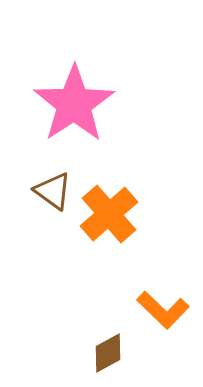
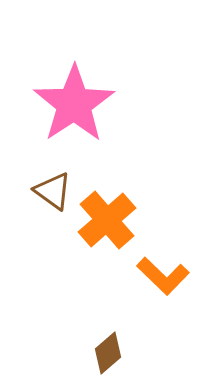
orange cross: moved 2 px left, 6 px down
orange L-shape: moved 34 px up
brown diamond: rotated 12 degrees counterclockwise
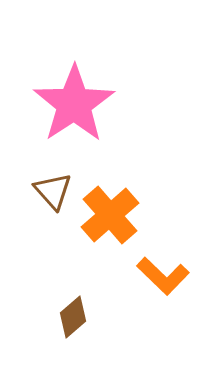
brown triangle: rotated 12 degrees clockwise
orange cross: moved 3 px right, 5 px up
brown diamond: moved 35 px left, 36 px up
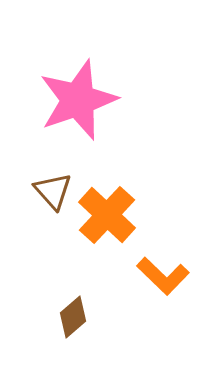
pink star: moved 4 px right, 4 px up; rotated 14 degrees clockwise
orange cross: moved 3 px left; rotated 6 degrees counterclockwise
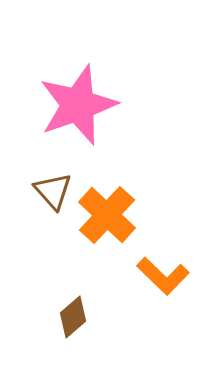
pink star: moved 5 px down
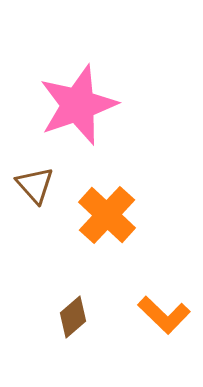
brown triangle: moved 18 px left, 6 px up
orange L-shape: moved 1 px right, 39 px down
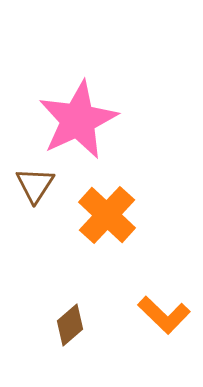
pink star: moved 15 px down; rotated 6 degrees counterclockwise
brown triangle: rotated 15 degrees clockwise
brown diamond: moved 3 px left, 8 px down
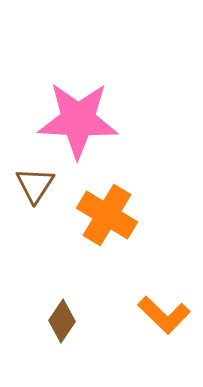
pink star: rotated 28 degrees clockwise
orange cross: rotated 12 degrees counterclockwise
brown diamond: moved 8 px left, 4 px up; rotated 15 degrees counterclockwise
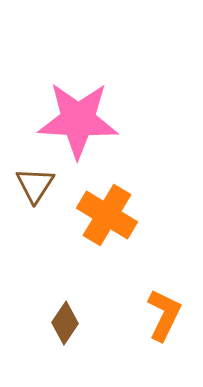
orange L-shape: rotated 108 degrees counterclockwise
brown diamond: moved 3 px right, 2 px down
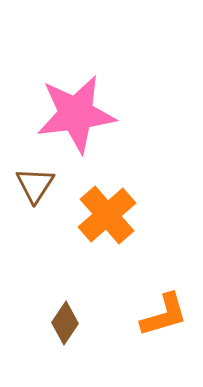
pink star: moved 2 px left, 6 px up; rotated 10 degrees counterclockwise
orange cross: rotated 18 degrees clockwise
orange L-shape: rotated 48 degrees clockwise
